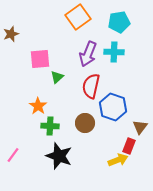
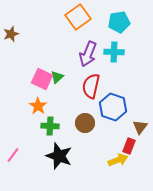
pink square: moved 2 px right, 20 px down; rotated 30 degrees clockwise
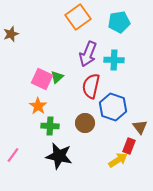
cyan cross: moved 8 px down
brown triangle: rotated 14 degrees counterclockwise
black star: rotated 8 degrees counterclockwise
yellow arrow: rotated 12 degrees counterclockwise
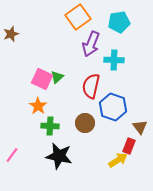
purple arrow: moved 3 px right, 10 px up
pink line: moved 1 px left
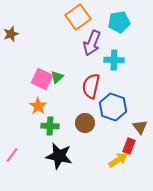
purple arrow: moved 1 px right, 1 px up
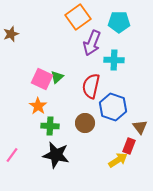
cyan pentagon: rotated 10 degrees clockwise
black star: moved 3 px left, 1 px up
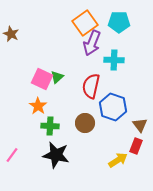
orange square: moved 7 px right, 6 px down
brown star: rotated 28 degrees counterclockwise
brown triangle: moved 2 px up
red rectangle: moved 7 px right
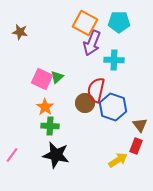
orange square: rotated 25 degrees counterclockwise
brown star: moved 9 px right, 2 px up; rotated 14 degrees counterclockwise
red semicircle: moved 5 px right, 4 px down
orange star: moved 7 px right, 1 px down
brown circle: moved 20 px up
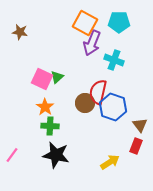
cyan cross: rotated 18 degrees clockwise
red semicircle: moved 2 px right, 2 px down
yellow arrow: moved 8 px left, 2 px down
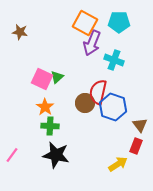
yellow arrow: moved 8 px right, 2 px down
